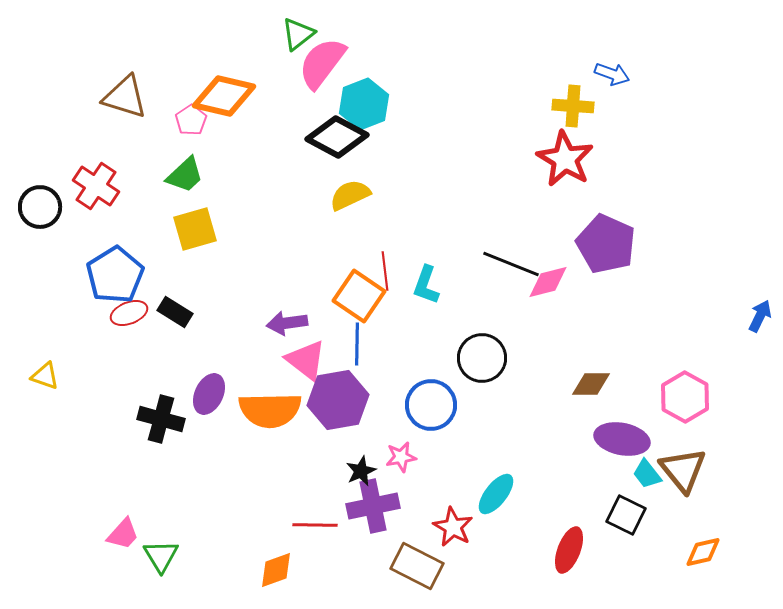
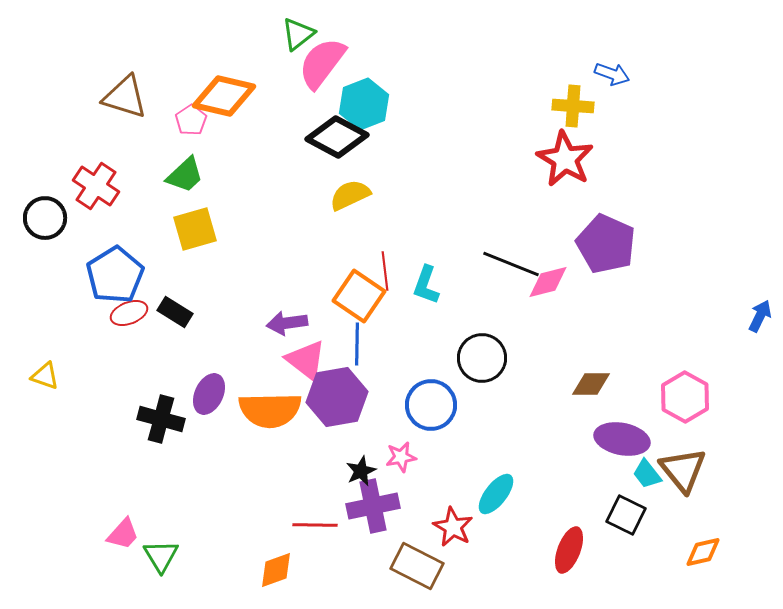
black circle at (40, 207): moved 5 px right, 11 px down
purple hexagon at (338, 400): moved 1 px left, 3 px up
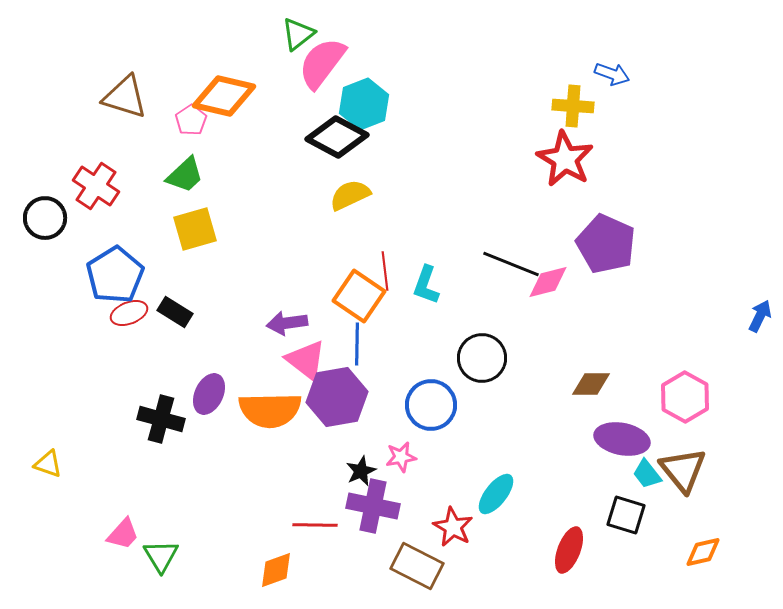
yellow triangle at (45, 376): moved 3 px right, 88 px down
purple cross at (373, 506): rotated 24 degrees clockwise
black square at (626, 515): rotated 9 degrees counterclockwise
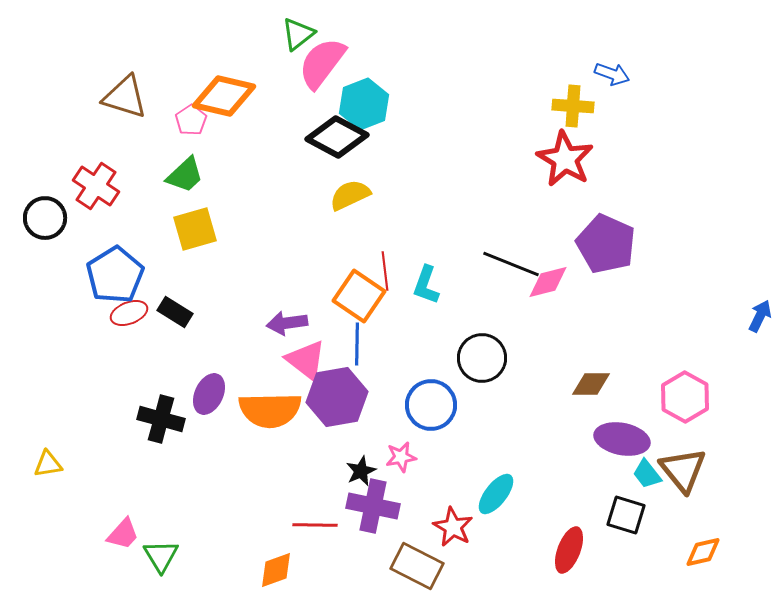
yellow triangle at (48, 464): rotated 28 degrees counterclockwise
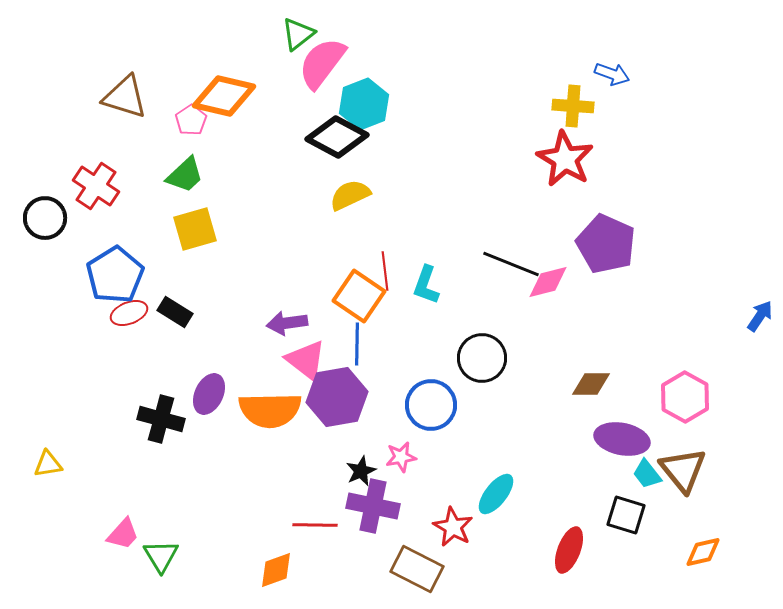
blue arrow at (760, 316): rotated 8 degrees clockwise
brown rectangle at (417, 566): moved 3 px down
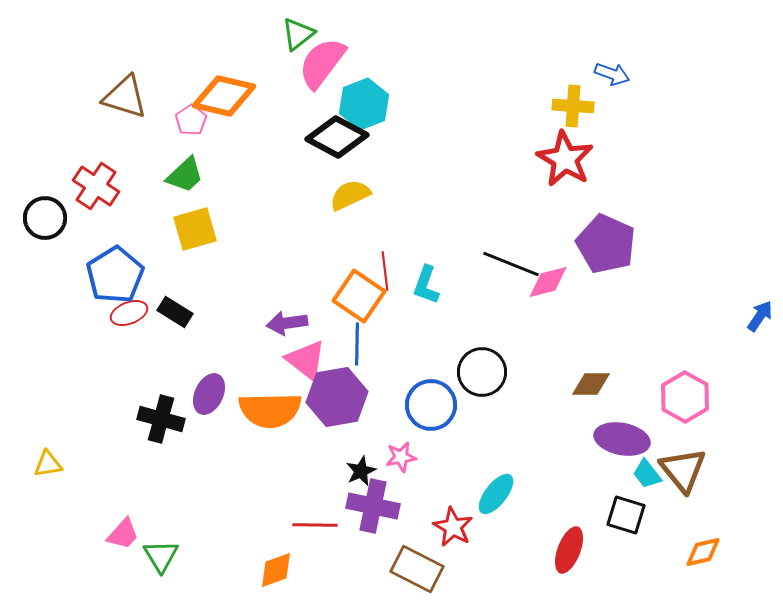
black circle at (482, 358): moved 14 px down
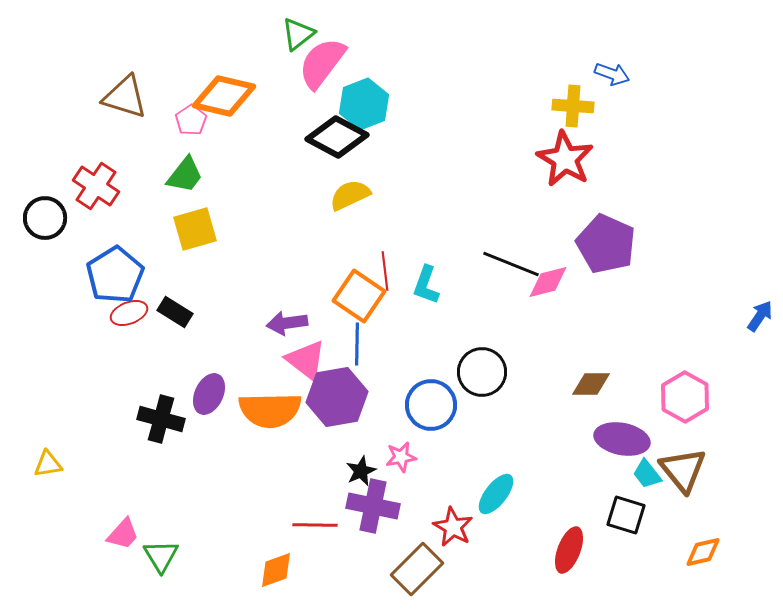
green trapezoid at (185, 175): rotated 9 degrees counterclockwise
brown rectangle at (417, 569): rotated 72 degrees counterclockwise
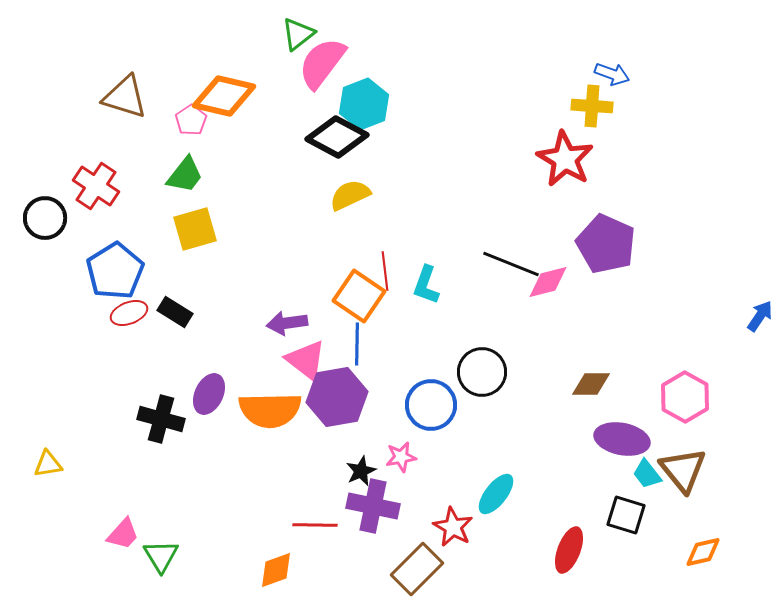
yellow cross at (573, 106): moved 19 px right
blue pentagon at (115, 275): moved 4 px up
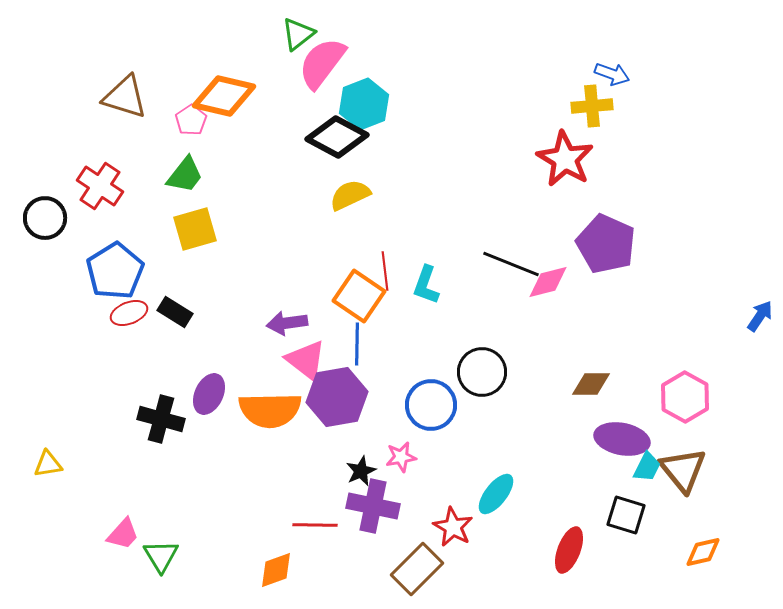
yellow cross at (592, 106): rotated 9 degrees counterclockwise
red cross at (96, 186): moved 4 px right
cyan trapezoid at (647, 474): moved 7 px up; rotated 116 degrees counterclockwise
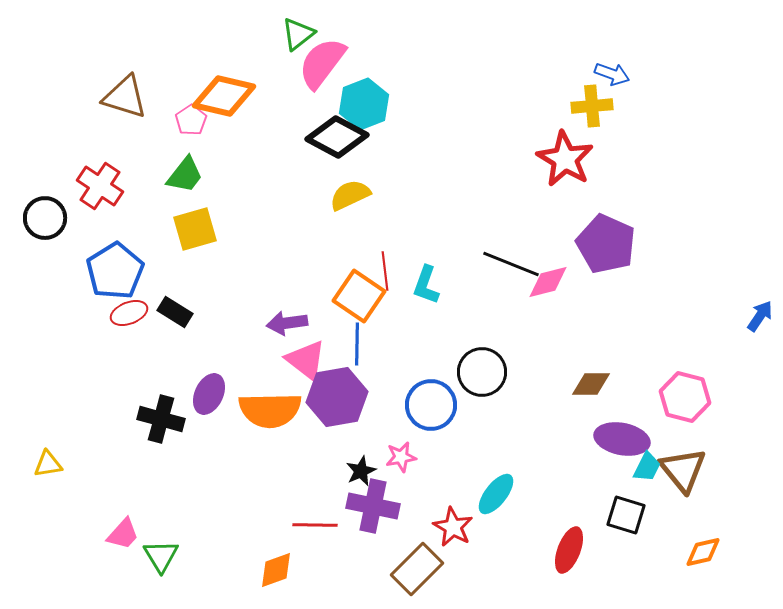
pink hexagon at (685, 397): rotated 15 degrees counterclockwise
